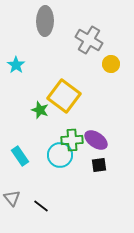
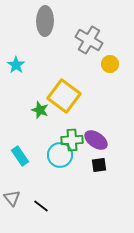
yellow circle: moved 1 px left
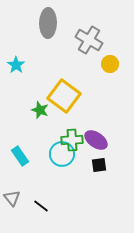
gray ellipse: moved 3 px right, 2 px down
cyan circle: moved 2 px right, 1 px up
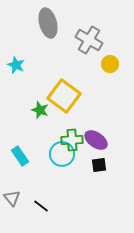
gray ellipse: rotated 16 degrees counterclockwise
cyan star: rotated 12 degrees counterclockwise
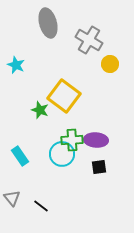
purple ellipse: rotated 30 degrees counterclockwise
black square: moved 2 px down
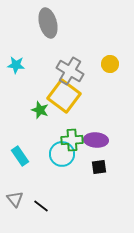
gray cross: moved 19 px left, 31 px down
cyan star: rotated 18 degrees counterclockwise
gray triangle: moved 3 px right, 1 px down
